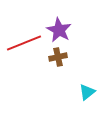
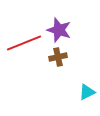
purple star: rotated 10 degrees counterclockwise
cyan triangle: rotated 12 degrees clockwise
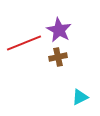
purple star: rotated 10 degrees clockwise
cyan triangle: moved 7 px left, 5 px down
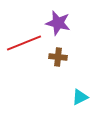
purple star: moved 1 px left, 7 px up; rotated 15 degrees counterclockwise
brown cross: rotated 18 degrees clockwise
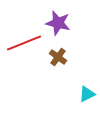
brown cross: rotated 30 degrees clockwise
cyan triangle: moved 7 px right, 3 px up
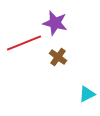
purple star: moved 3 px left
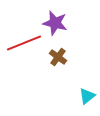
cyan triangle: moved 2 px down; rotated 12 degrees counterclockwise
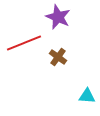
purple star: moved 3 px right, 6 px up; rotated 10 degrees clockwise
cyan triangle: rotated 42 degrees clockwise
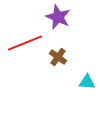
red line: moved 1 px right
cyan triangle: moved 14 px up
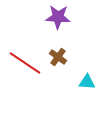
purple star: rotated 20 degrees counterclockwise
red line: moved 20 px down; rotated 56 degrees clockwise
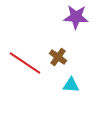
purple star: moved 18 px right
cyan triangle: moved 16 px left, 3 px down
